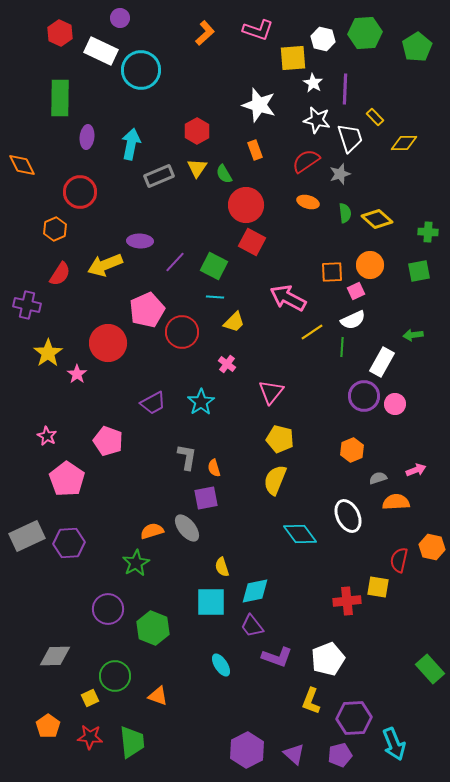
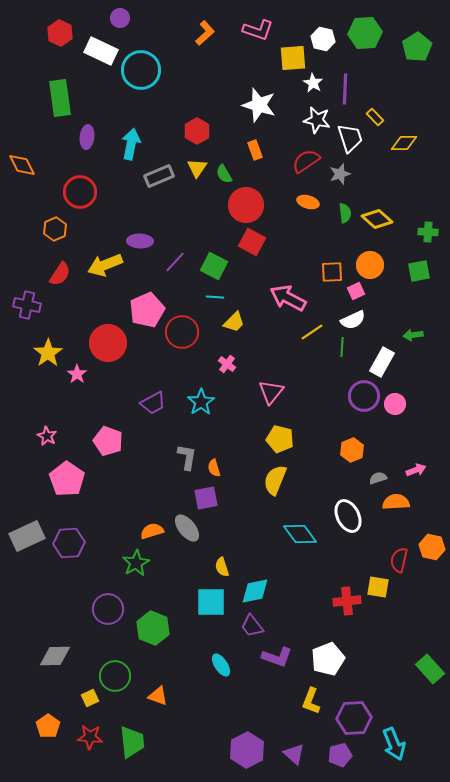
green rectangle at (60, 98): rotated 9 degrees counterclockwise
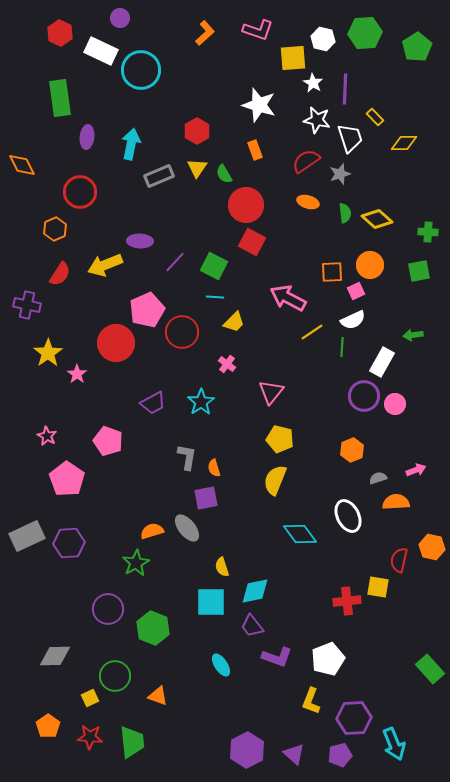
red circle at (108, 343): moved 8 px right
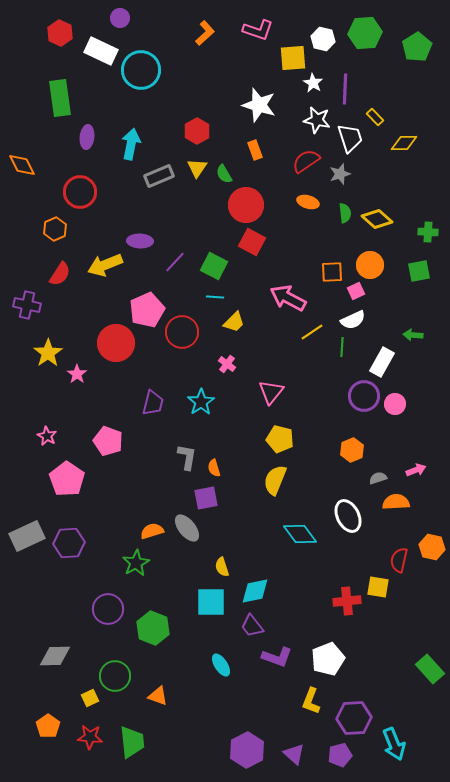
green arrow at (413, 335): rotated 12 degrees clockwise
purple trapezoid at (153, 403): rotated 48 degrees counterclockwise
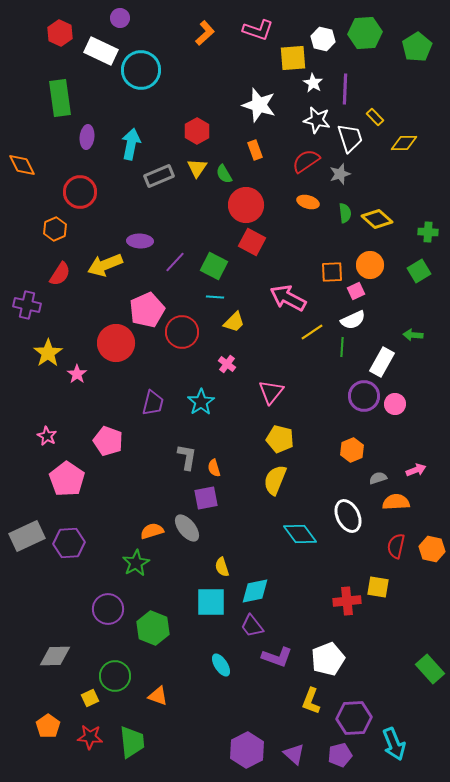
green square at (419, 271): rotated 20 degrees counterclockwise
orange hexagon at (432, 547): moved 2 px down
red semicircle at (399, 560): moved 3 px left, 14 px up
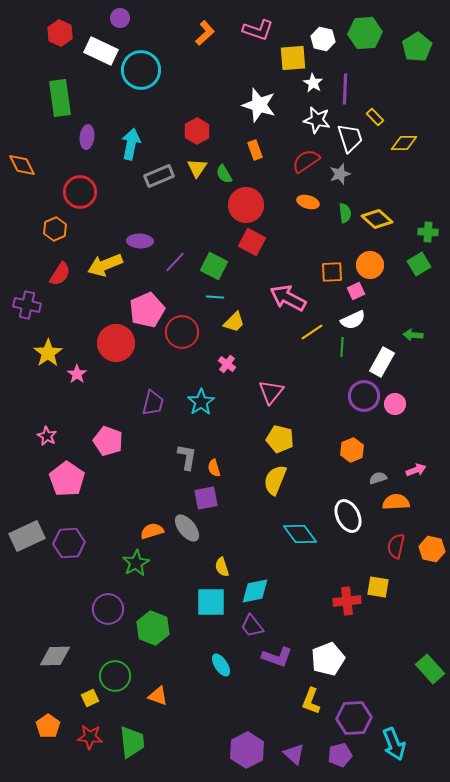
green square at (419, 271): moved 7 px up
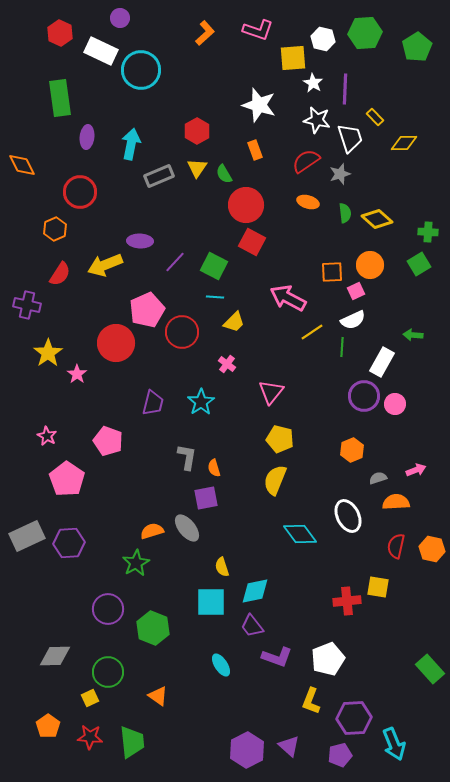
green circle at (115, 676): moved 7 px left, 4 px up
orange triangle at (158, 696): rotated 15 degrees clockwise
purple triangle at (294, 754): moved 5 px left, 8 px up
